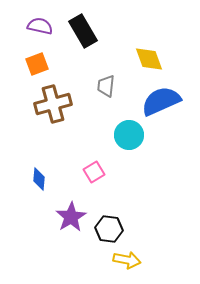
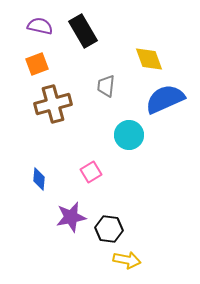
blue semicircle: moved 4 px right, 2 px up
pink square: moved 3 px left
purple star: rotated 20 degrees clockwise
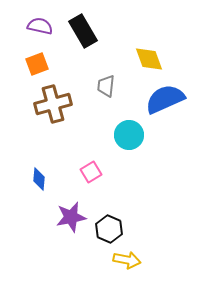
black hexagon: rotated 16 degrees clockwise
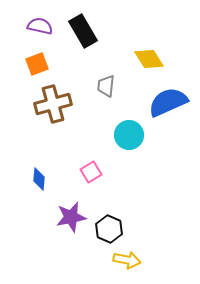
yellow diamond: rotated 12 degrees counterclockwise
blue semicircle: moved 3 px right, 3 px down
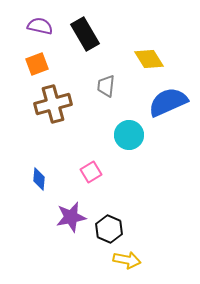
black rectangle: moved 2 px right, 3 px down
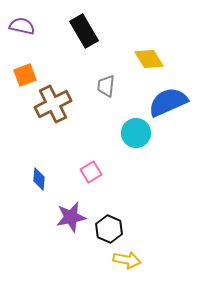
purple semicircle: moved 18 px left
black rectangle: moved 1 px left, 3 px up
orange square: moved 12 px left, 11 px down
brown cross: rotated 12 degrees counterclockwise
cyan circle: moved 7 px right, 2 px up
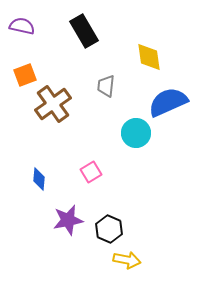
yellow diamond: moved 2 px up; rotated 24 degrees clockwise
brown cross: rotated 9 degrees counterclockwise
purple star: moved 3 px left, 3 px down
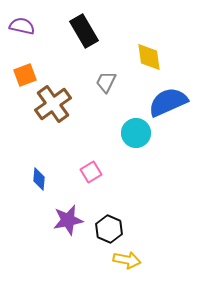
gray trapezoid: moved 4 px up; rotated 20 degrees clockwise
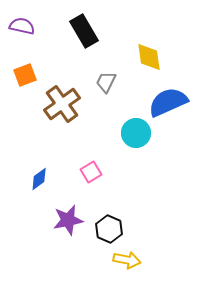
brown cross: moved 9 px right
blue diamond: rotated 50 degrees clockwise
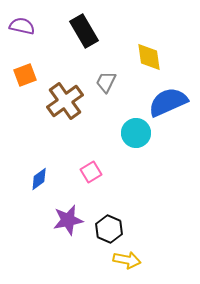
brown cross: moved 3 px right, 3 px up
